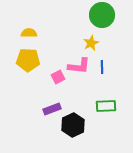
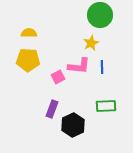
green circle: moved 2 px left
purple rectangle: rotated 48 degrees counterclockwise
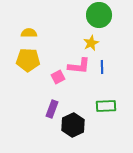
green circle: moved 1 px left
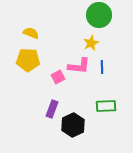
yellow semicircle: moved 2 px right; rotated 21 degrees clockwise
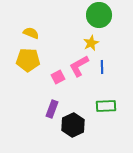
pink L-shape: rotated 145 degrees clockwise
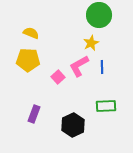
pink square: rotated 16 degrees counterclockwise
purple rectangle: moved 18 px left, 5 px down
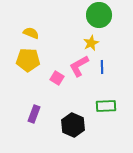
pink square: moved 1 px left, 1 px down; rotated 16 degrees counterclockwise
black hexagon: rotated 10 degrees counterclockwise
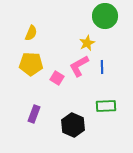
green circle: moved 6 px right, 1 px down
yellow semicircle: rotated 91 degrees clockwise
yellow star: moved 4 px left
yellow pentagon: moved 3 px right, 4 px down
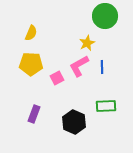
pink square: rotated 32 degrees clockwise
black hexagon: moved 1 px right, 3 px up
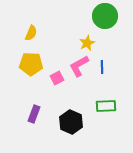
black hexagon: moved 3 px left
